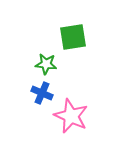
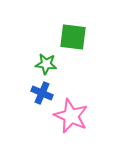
green square: rotated 16 degrees clockwise
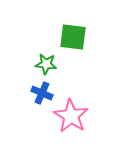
pink star: rotated 8 degrees clockwise
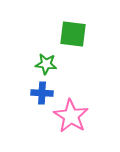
green square: moved 3 px up
blue cross: rotated 20 degrees counterclockwise
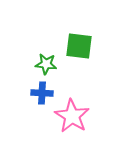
green square: moved 6 px right, 12 px down
pink star: moved 1 px right
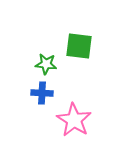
pink star: moved 2 px right, 4 px down
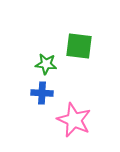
pink star: rotated 8 degrees counterclockwise
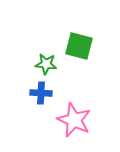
green square: rotated 8 degrees clockwise
blue cross: moved 1 px left
